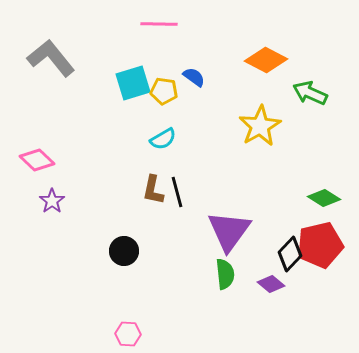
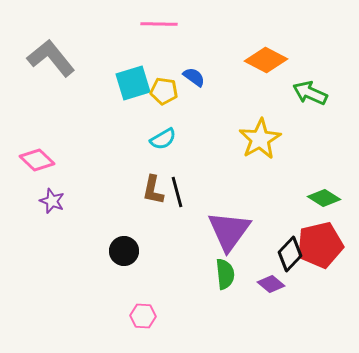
yellow star: moved 13 px down
purple star: rotated 15 degrees counterclockwise
pink hexagon: moved 15 px right, 18 px up
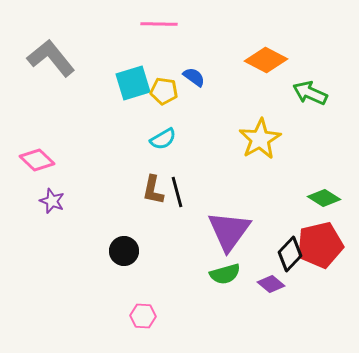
green semicircle: rotated 80 degrees clockwise
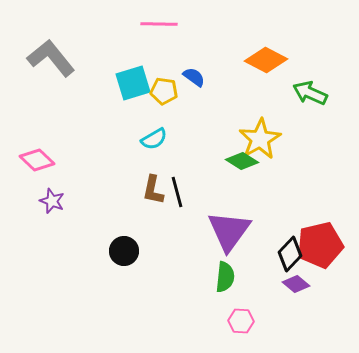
cyan semicircle: moved 9 px left
green diamond: moved 82 px left, 37 px up
green semicircle: moved 3 px down; rotated 68 degrees counterclockwise
purple diamond: moved 25 px right
pink hexagon: moved 98 px right, 5 px down
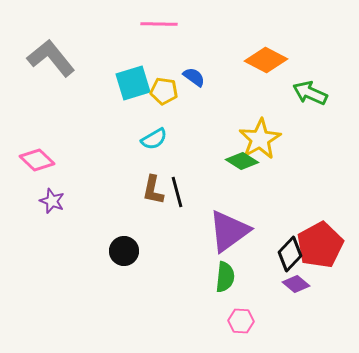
purple triangle: rotated 18 degrees clockwise
red pentagon: rotated 15 degrees counterclockwise
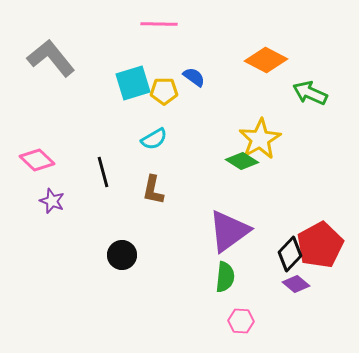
yellow pentagon: rotated 8 degrees counterclockwise
black line: moved 74 px left, 20 px up
black circle: moved 2 px left, 4 px down
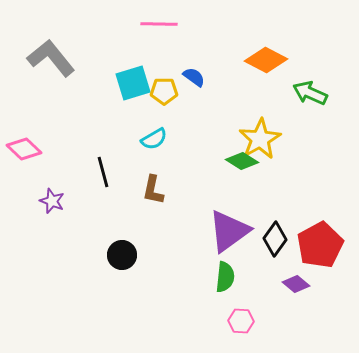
pink diamond: moved 13 px left, 11 px up
black diamond: moved 15 px left, 15 px up; rotated 8 degrees counterclockwise
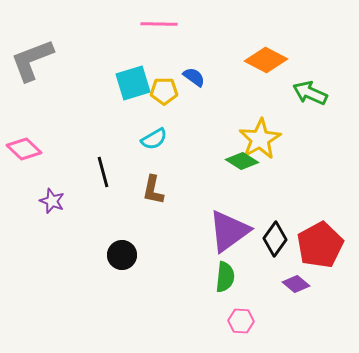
gray L-shape: moved 19 px left, 2 px down; rotated 72 degrees counterclockwise
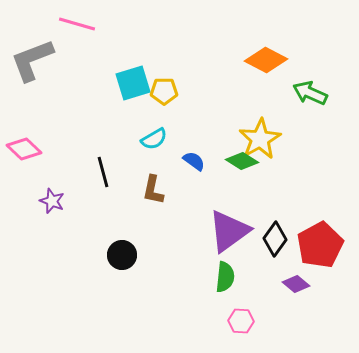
pink line: moved 82 px left; rotated 15 degrees clockwise
blue semicircle: moved 84 px down
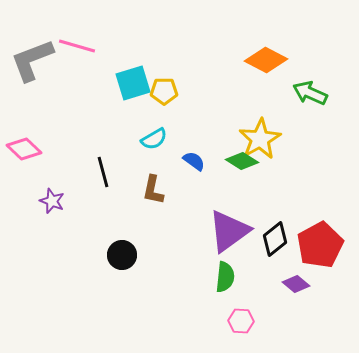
pink line: moved 22 px down
black diamond: rotated 16 degrees clockwise
